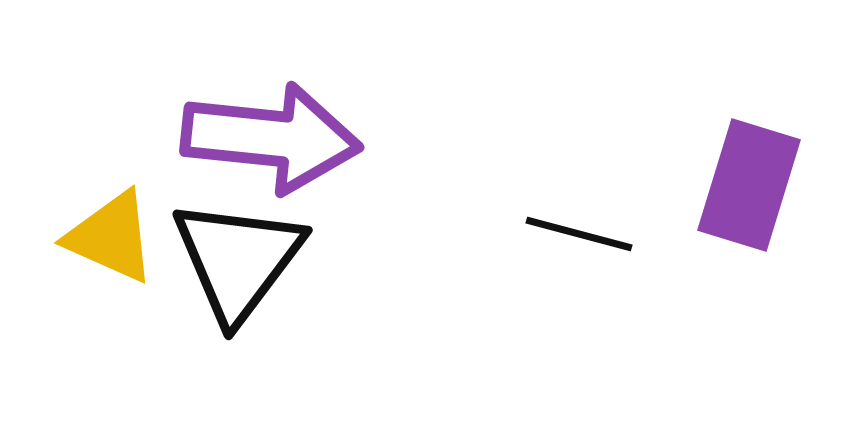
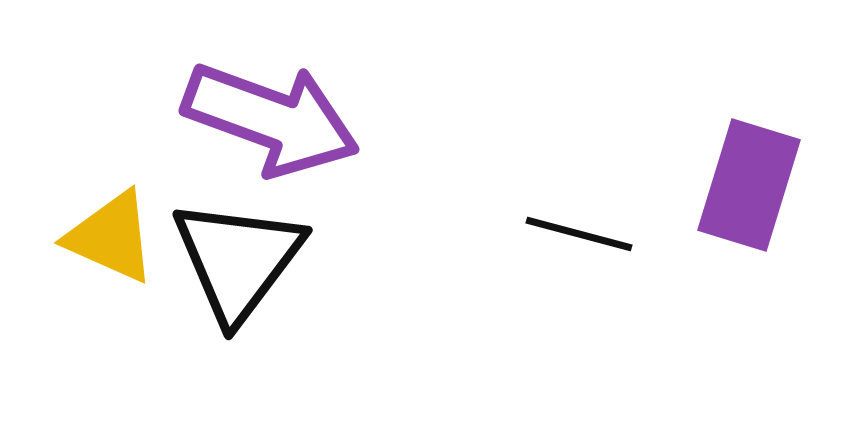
purple arrow: moved 19 px up; rotated 14 degrees clockwise
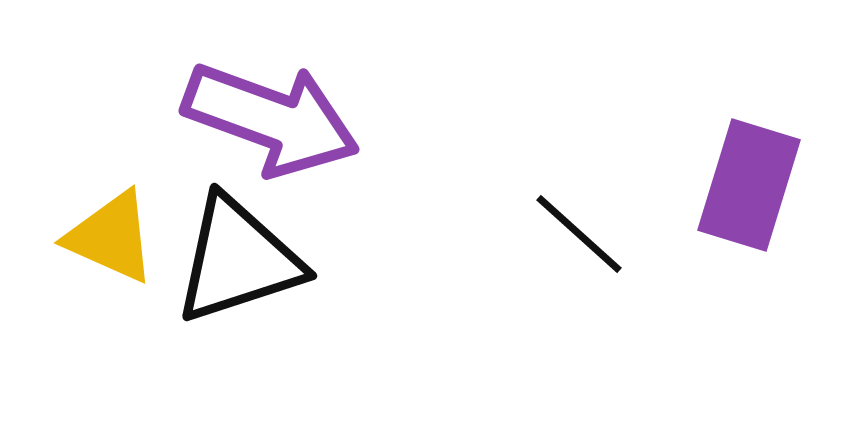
black line: rotated 27 degrees clockwise
black triangle: rotated 35 degrees clockwise
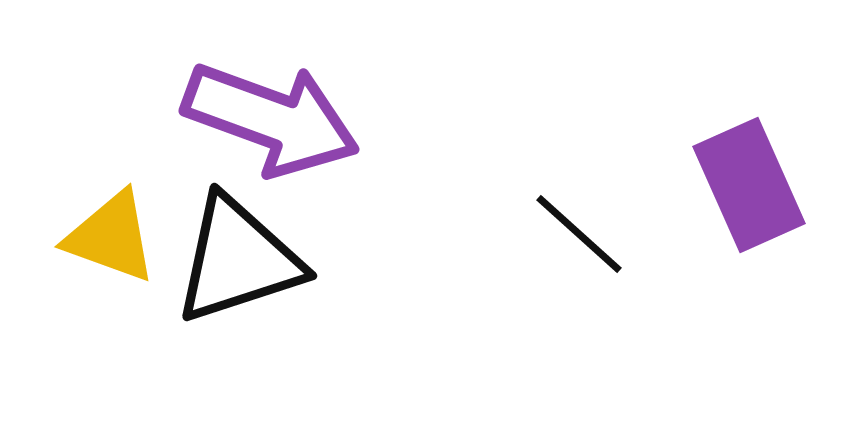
purple rectangle: rotated 41 degrees counterclockwise
yellow triangle: rotated 4 degrees counterclockwise
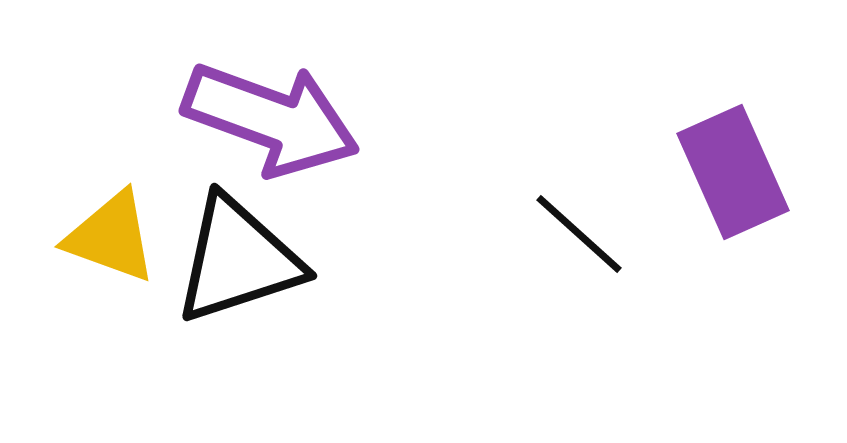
purple rectangle: moved 16 px left, 13 px up
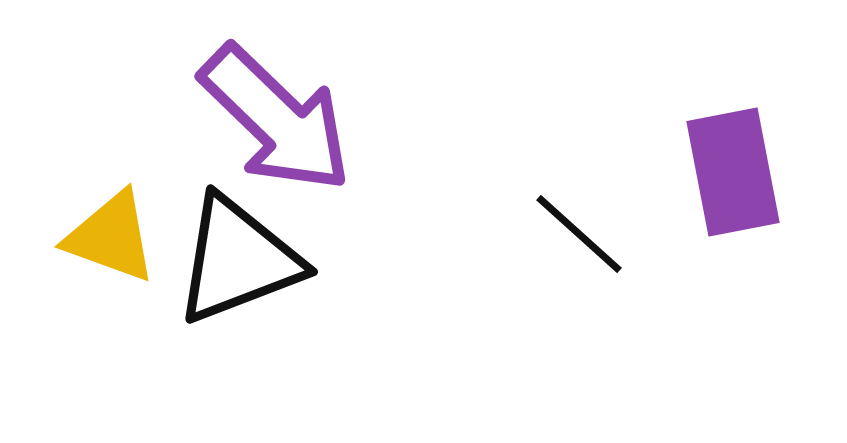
purple arrow: moved 5 px right; rotated 24 degrees clockwise
purple rectangle: rotated 13 degrees clockwise
black triangle: rotated 3 degrees counterclockwise
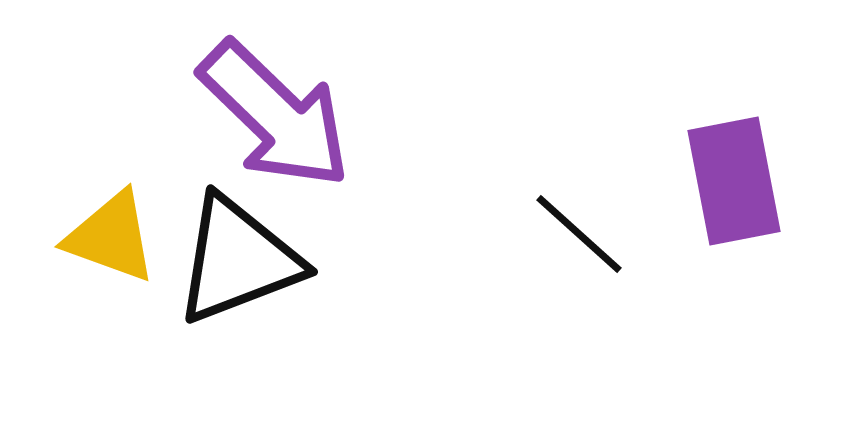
purple arrow: moved 1 px left, 4 px up
purple rectangle: moved 1 px right, 9 px down
